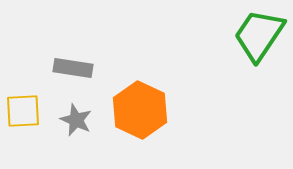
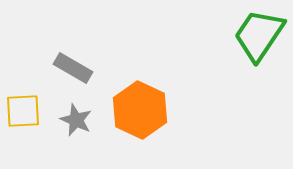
gray rectangle: rotated 21 degrees clockwise
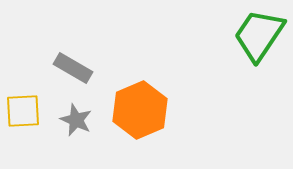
orange hexagon: rotated 12 degrees clockwise
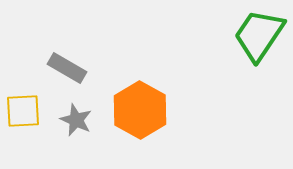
gray rectangle: moved 6 px left
orange hexagon: rotated 8 degrees counterclockwise
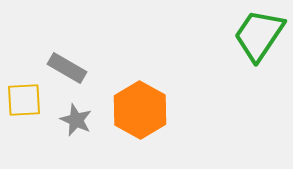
yellow square: moved 1 px right, 11 px up
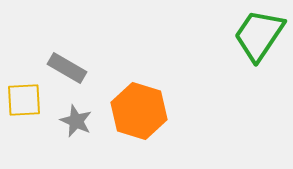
orange hexagon: moved 1 px left, 1 px down; rotated 12 degrees counterclockwise
gray star: moved 1 px down
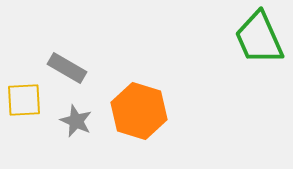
green trapezoid: moved 3 px down; rotated 58 degrees counterclockwise
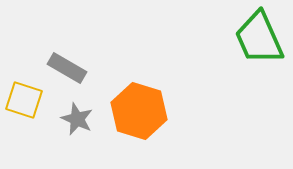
yellow square: rotated 21 degrees clockwise
gray star: moved 1 px right, 2 px up
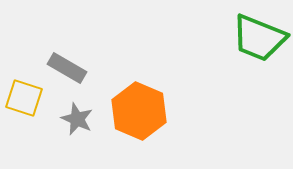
green trapezoid: rotated 44 degrees counterclockwise
yellow square: moved 2 px up
orange hexagon: rotated 6 degrees clockwise
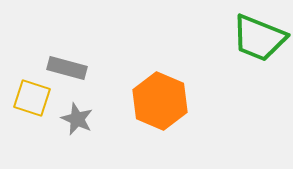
gray rectangle: rotated 15 degrees counterclockwise
yellow square: moved 8 px right
orange hexagon: moved 21 px right, 10 px up
